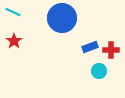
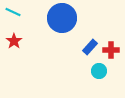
blue rectangle: rotated 28 degrees counterclockwise
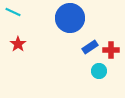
blue circle: moved 8 px right
red star: moved 4 px right, 3 px down
blue rectangle: rotated 14 degrees clockwise
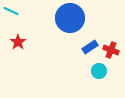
cyan line: moved 2 px left, 1 px up
red star: moved 2 px up
red cross: rotated 21 degrees clockwise
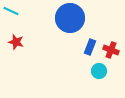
red star: moved 2 px left; rotated 21 degrees counterclockwise
blue rectangle: rotated 35 degrees counterclockwise
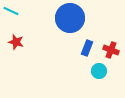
blue rectangle: moved 3 px left, 1 px down
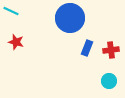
red cross: rotated 28 degrees counterclockwise
cyan circle: moved 10 px right, 10 px down
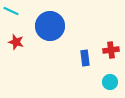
blue circle: moved 20 px left, 8 px down
blue rectangle: moved 2 px left, 10 px down; rotated 28 degrees counterclockwise
cyan circle: moved 1 px right, 1 px down
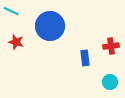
red cross: moved 4 px up
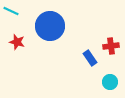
red star: moved 1 px right
blue rectangle: moved 5 px right; rotated 28 degrees counterclockwise
